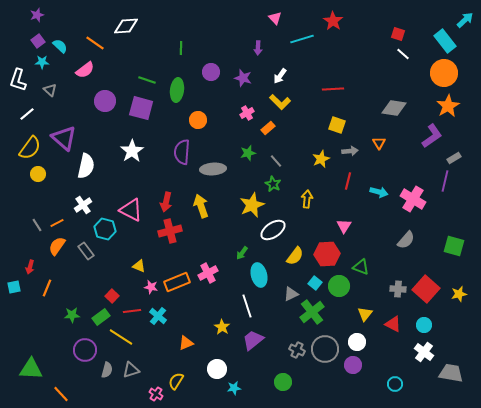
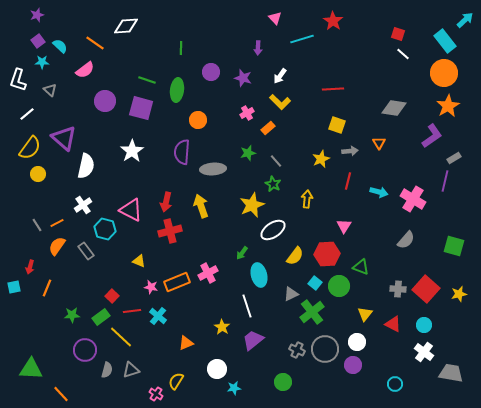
yellow triangle at (139, 266): moved 5 px up
yellow line at (121, 337): rotated 10 degrees clockwise
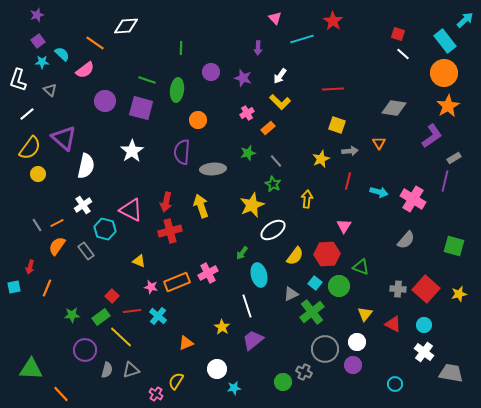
cyan semicircle at (60, 46): moved 2 px right, 8 px down
gray cross at (297, 350): moved 7 px right, 22 px down
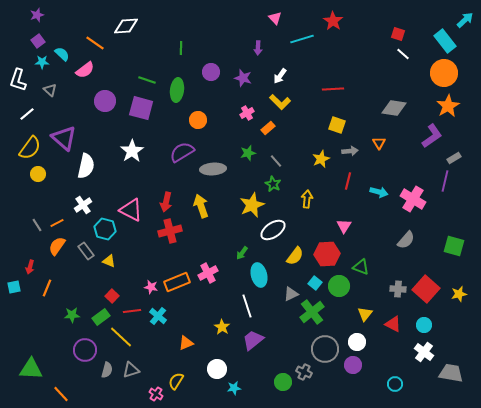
purple semicircle at (182, 152): rotated 55 degrees clockwise
yellow triangle at (139, 261): moved 30 px left
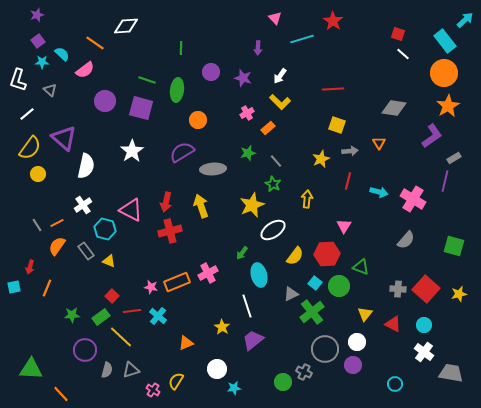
pink cross at (156, 394): moved 3 px left, 4 px up
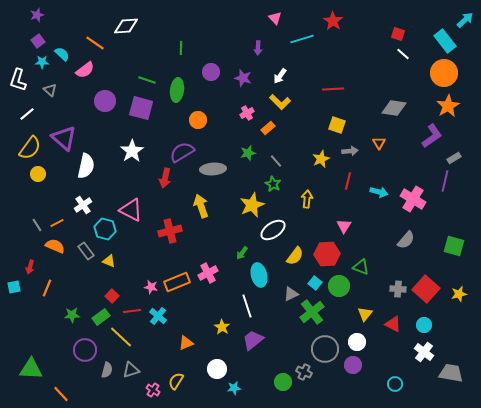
red arrow at (166, 202): moved 1 px left, 24 px up
orange semicircle at (57, 246): moved 2 px left; rotated 78 degrees clockwise
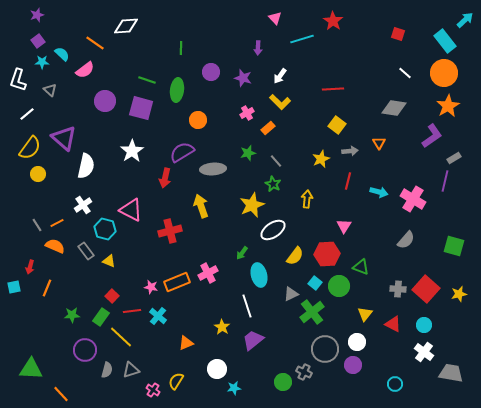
white line at (403, 54): moved 2 px right, 19 px down
yellow square at (337, 125): rotated 18 degrees clockwise
green rectangle at (101, 317): rotated 18 degrees counterclockwise
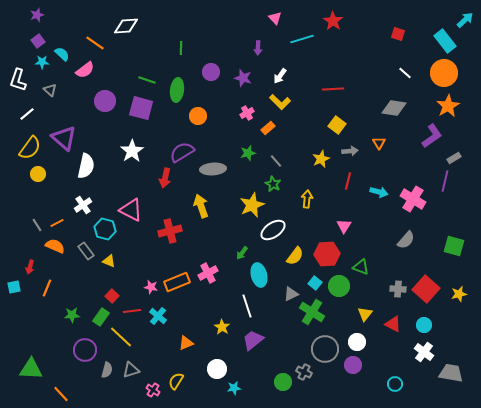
orange circle at (198, 120): moved 4 px up
green cross at (312, 312): rotated 20 degrees counterclockwise
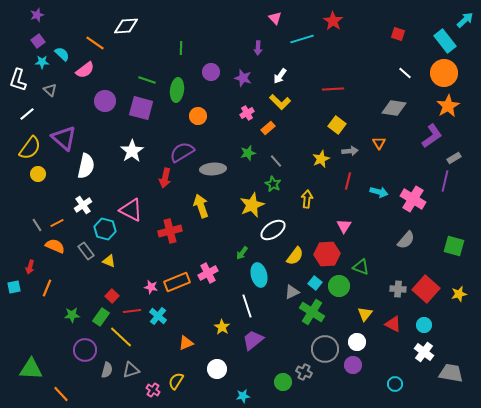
gray triangle at (291, 294): moved 1 px right, 2 px up
cyan star at (234, 388): moved 9 px right, 8 px down
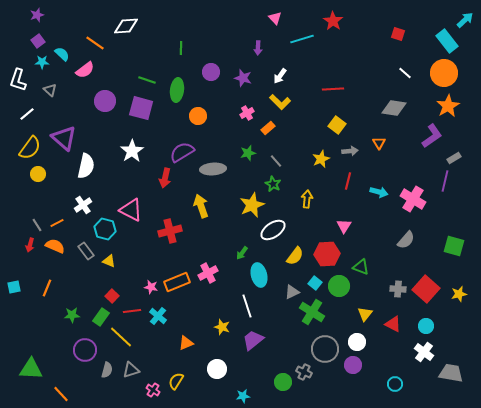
cyan rectangle at (445, 41): moved 2 px right
red arrow at (30, 267): moved 22 px up
cyan circle at (424, 325): moved 2 px right, 1 px down
yellow star at (222, 327): rotated 14 degrees counterclockwise
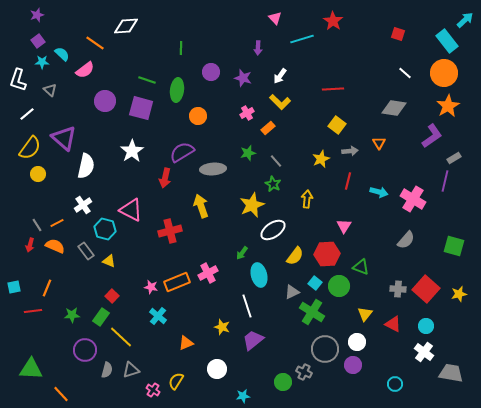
red line at (132, 311): moved 99 px left
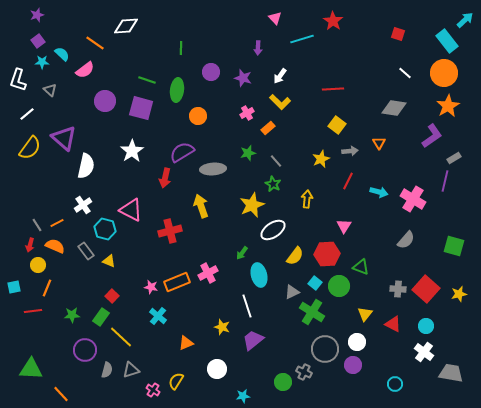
yellow circle at (38, 174): moved 91 px down
red line at (348, 181): rotated 12 degrees clockwise
